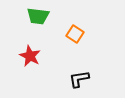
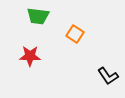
red star: rotated 25 degrees counterclockwise
black L-shape: moved 29 px right, 3 px up; rotated 115 degrees counterclockwise
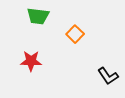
orange square: rotated 12 degrees clockwise
red star: moved 1 px right, 5 px down
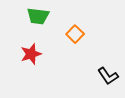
red star: moved 7 px up; rotated 20 degrees counterclockwise
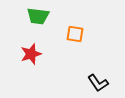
orange square: rotated 36 degrees counterclockwise
black L-shape: moved 10 px left, 7 px down
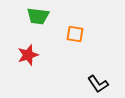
red star: moved 3 px left, 1 px down
black L-shape: moved 1 px down
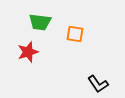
green trapezoid: moved 2 px right, 6 px down
red star: moved 3 px up
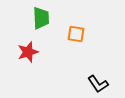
green trapezoid: moved 1 px right, 4 px up; rotated 100 degrees counterclockwise
orange square: moved 1 px right
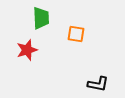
red star: moved 1 px left, 2 px up
black L-shape: rotated 45 degrees counterclockwise
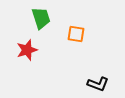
green trapezoid: rotated 15 degrees counterclockwise
black L-shape: rotated 10 degrees clockwise
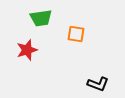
green trapezoid: rotated 100 degrees clockwise
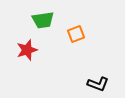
green trapezoid: moved 2 px right, 2 px down
orange square: rotated 30 degrees counterclockwise
